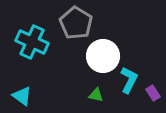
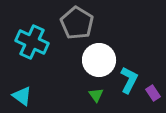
gray pentagon: moved 1 px right
white circle: moved 4 px left, 4 px down
green triangle: rotated 42 degrees clockwise
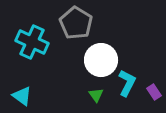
gray pentagon: moved 1 px left
white circle: moved 2 px right
cyan L-shape: moved 2 px left, 3 px down
purple rectangle: moved 1 px right, 1 px up
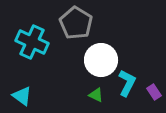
green triangle: rotated 28 degrees counterclockwise
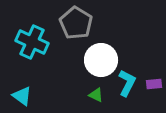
purple rectangle: moved 8 px up; rotated 63 degrees counterclockwise
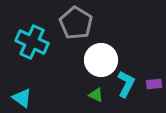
cyan L-shape: moved 1 px left, 1 px down
cyan triangle: moved 2 px down
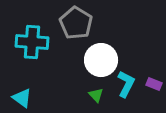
cyan cross: rotated 20 degrees counterclockwise
purple rectangle: rotated 28 degrees clockwise
green triangle: rotated 21 degrees clockwise
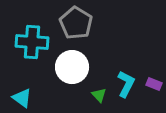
white circle: moved 29 px left, 7 px down
green triangle: moved 3 px right
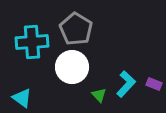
gray pentagon: moved 6 px down
cyan cross: rotated 8 degrees counterclockwise
cyan L-shape: rotated 16 degrees clockwise
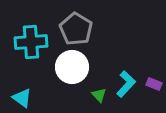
cyan cross: moved 1 px left
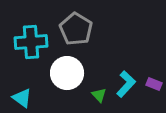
white circle: moved 5 px left, 6 px down
